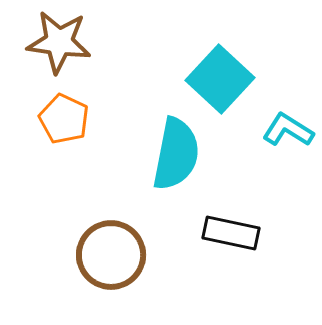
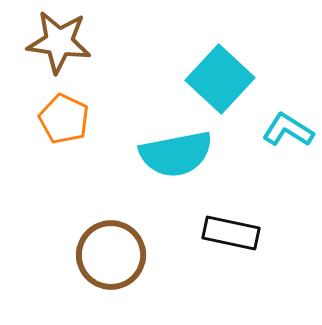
cyan semicircle: rotated 68 degrees clockwise
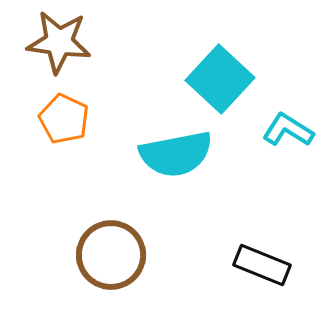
black rectangle: moved 31 px right, 32 px down; rotated 10 degrees clockwise
